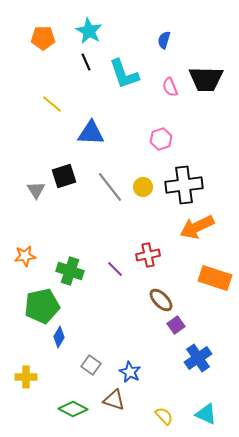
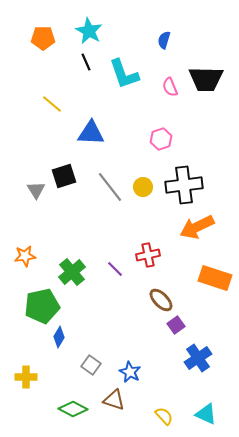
green cross: moved 2 px right, 1 px down; rotated 32 degrees clockwise
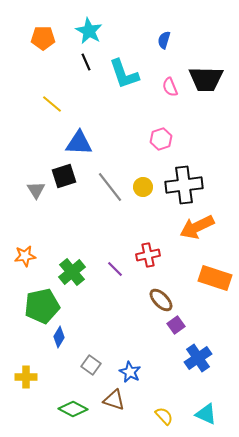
blue triangle: moved 12 px left, 10 px down
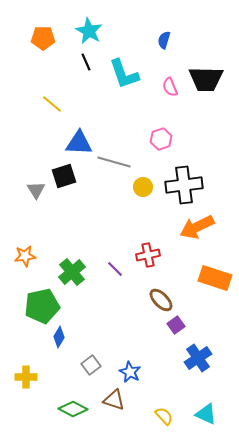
gray line: moved 4 px right, 25 px up; rotated 36 degrees counterclockwise
gray square: rotated 18 degrees clockwise
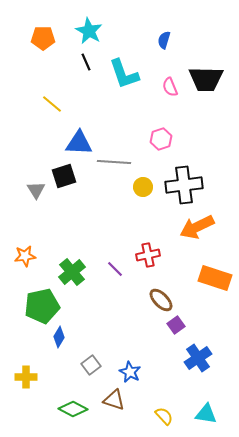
gray line: rotated 12 degrees counterclockwise
cyan triangle: rotated 15 degrees counterclockwise
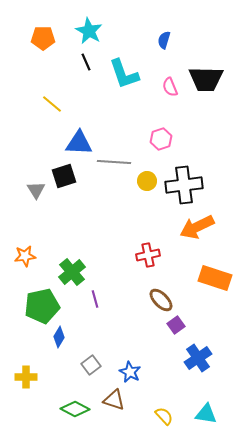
yellow circle: moved 4 px right, 6 px up
purple line: moved 20 px left, 30 px down; rotated 30 degrees clockwise
green diamond: moved 2 px right
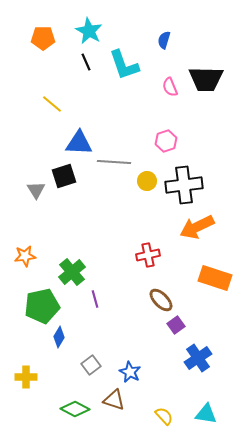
cyan L-shape: moved 9 px up
pink hexagon: moved 5 px right, 2 px down
